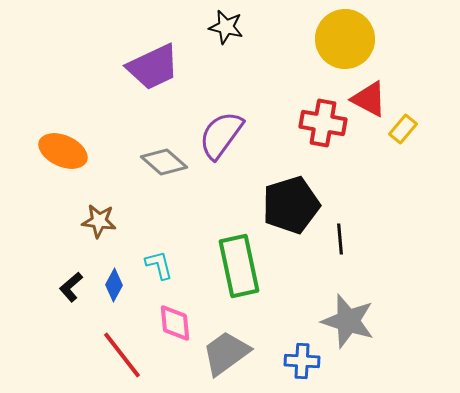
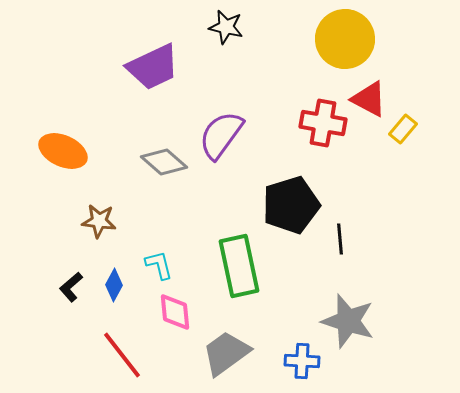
pink diamond: moved 11 px up
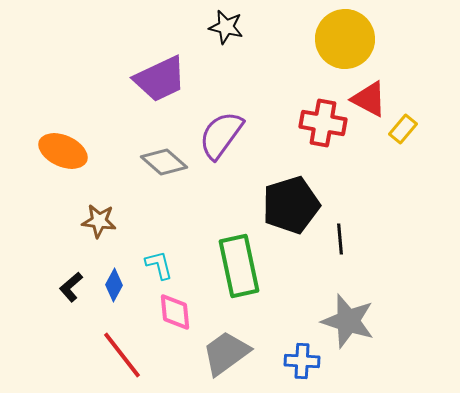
purple trapezoid: moved 7 px right, 12 px down
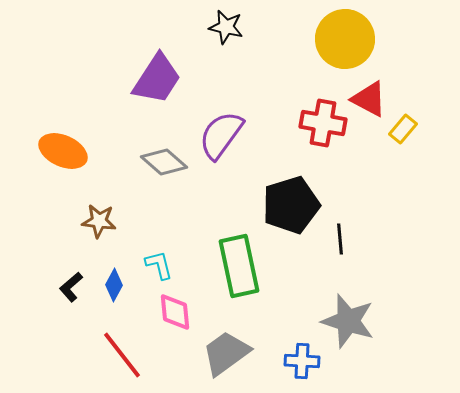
purple trapezoid: moved 3 px left; rotated 32 degrees counterclockwise
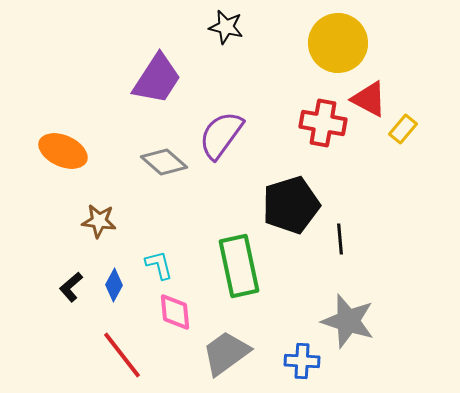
yellow circle: moved 7 px left, 4 px down
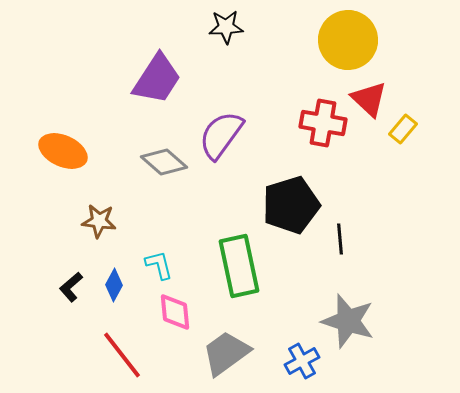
black star: rotated 16 degrees counterclockwise
yellow circle: moved 10 px right, 3 px up
red triangle: rotated 15 degrees clockwise
blue cross: rotated 32 degrees counterclockwise
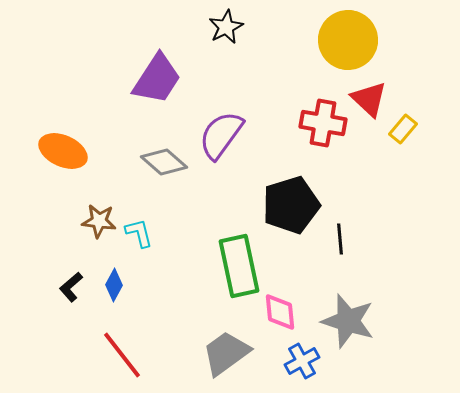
black star: rotated 24 degrees counterclockwise
cyan L-shape: moved 20 px left, 32 px up
pink diamond: moved 105 px right
